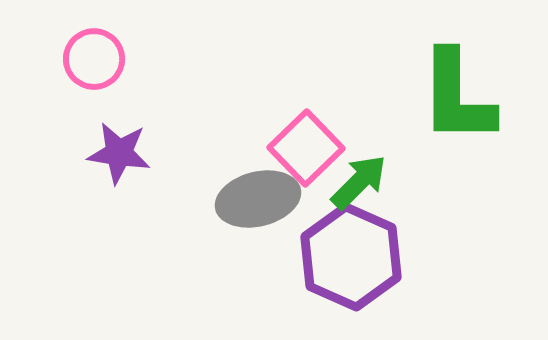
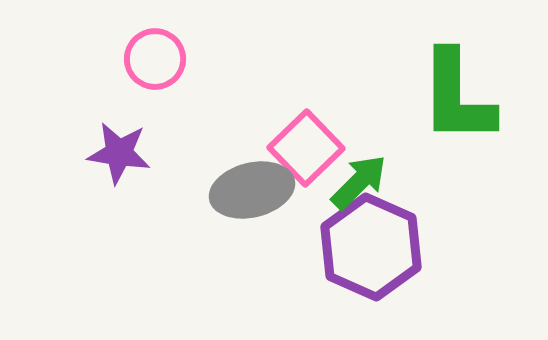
pink circle: moved 61 px right
gray ellipse: moved 6 px left, 9 px up
purple hexagon: moved 20 px right, 10 px up
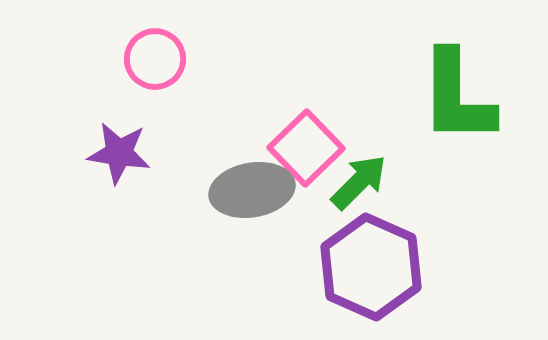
gray ellipse: rotated 4 degrees clockwise
purple hexagon: moved 20 px down
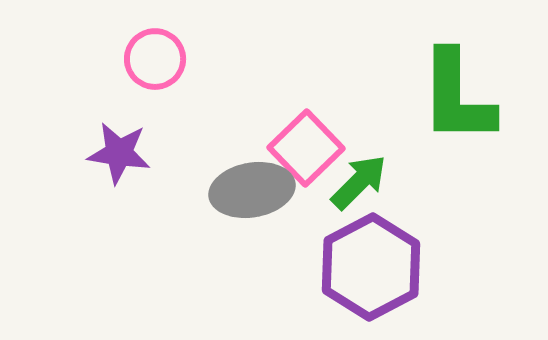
purple hexagon: rotated 8 degrees clockwise
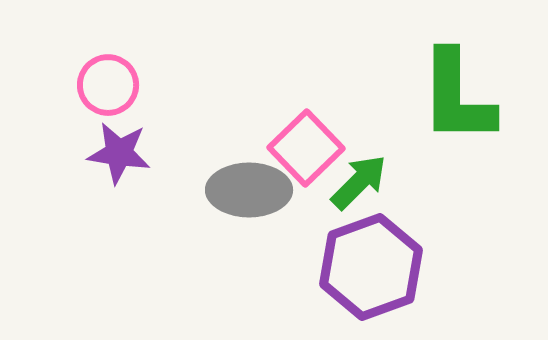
pink circle: moved 47 px left, 26 px down
gray ellipse: moved 3 px left; rotated 10 degrees clockwise
purple hexagon: rotated 8 degrees clockwise
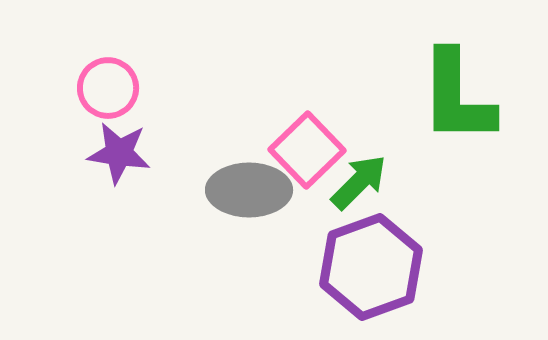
pink circle: moved 3 px down
pink square: moved 1 px right, 2 px down
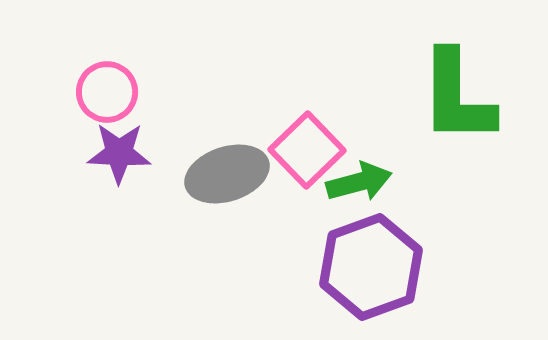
pink circle: moved 1 px left, 4 px down
purple star: rotated 6 degrees counterclockwise
green arrow: rotated 30 degrees clockwise
gray ellipse: moved 22 px left, 16 px up; rotated 18 degrees counterclockwise
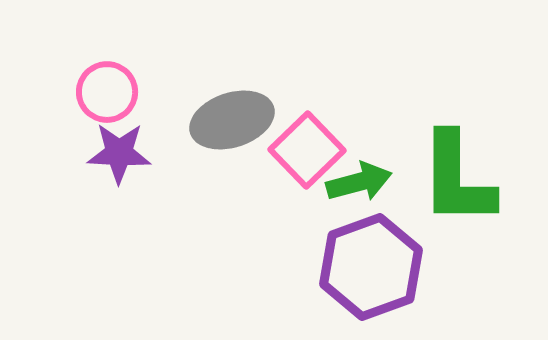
green L-shape: moved 82 px down
gray ellipse: moved 5 px right, 54 px up
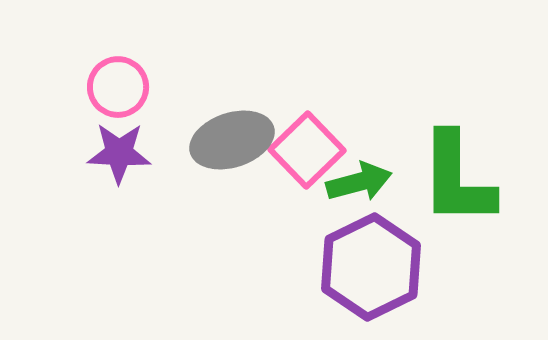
pink circle: moved 11 px right, 5 px up
gray ellipse: moved 20 px down
purple hexagon: rotated 6 degrees counterclockwise
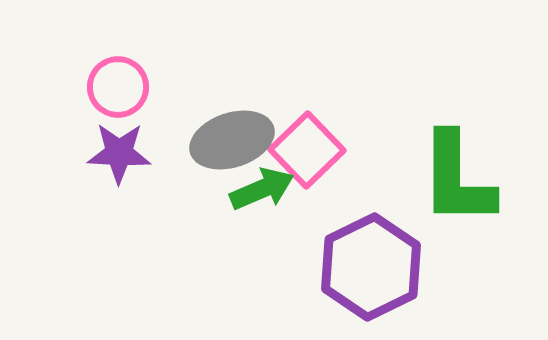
green arrow: moved 97 px left, 7 px down; rotated 8 degrees counterclockwise
